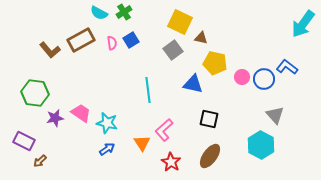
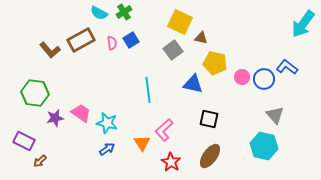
cyan hexagon: moved 3 px right, 1 px down; rotated 16 degrees counterclockwise
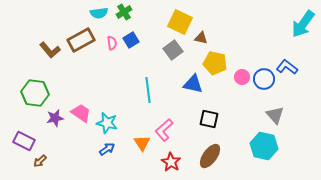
cyan semicircle: rotated 36 degrees counterclockwise
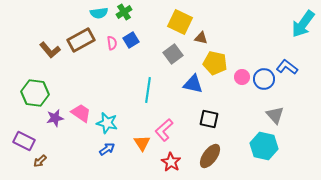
gray square: moved 4 px down
cyan line: rotated 15 degrees clockwise
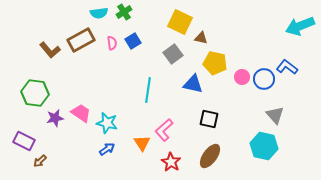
cyan arrow: moved 3 px left, 2 px down; rotated 32 degrees clockwise
blue square: moved 2 px right, 1 px down
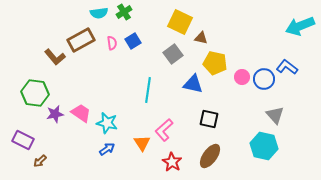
brown L-shape: moved 5 px right, 7 px down
purple star: moved 4 px up
purple rectangle: moved 1 px left, 1 px up
red star: moved 1 px right
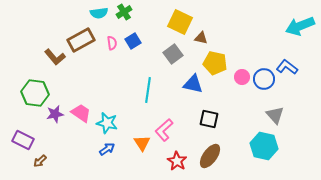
red star: moved 5 px right, 1 px up
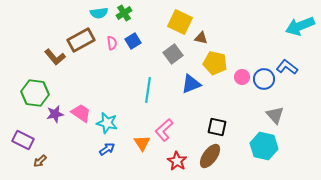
green cross: moved 1 px down
blue triangle: moved 2 px left; rotated 35 degrees counterclockwise
black square: moved 8 px right, 8 px down
